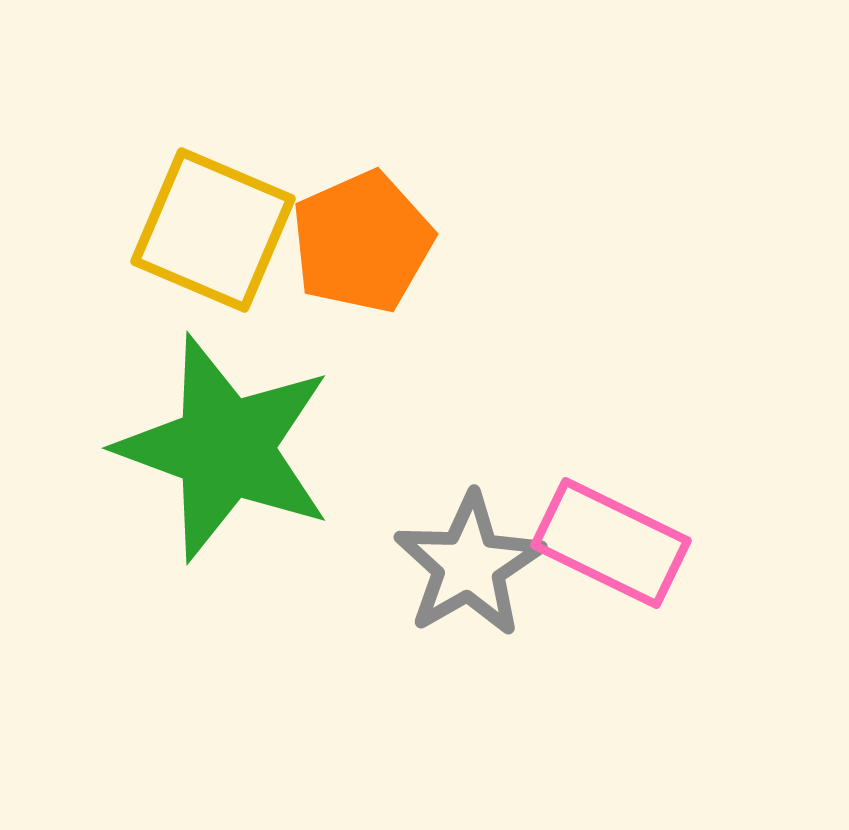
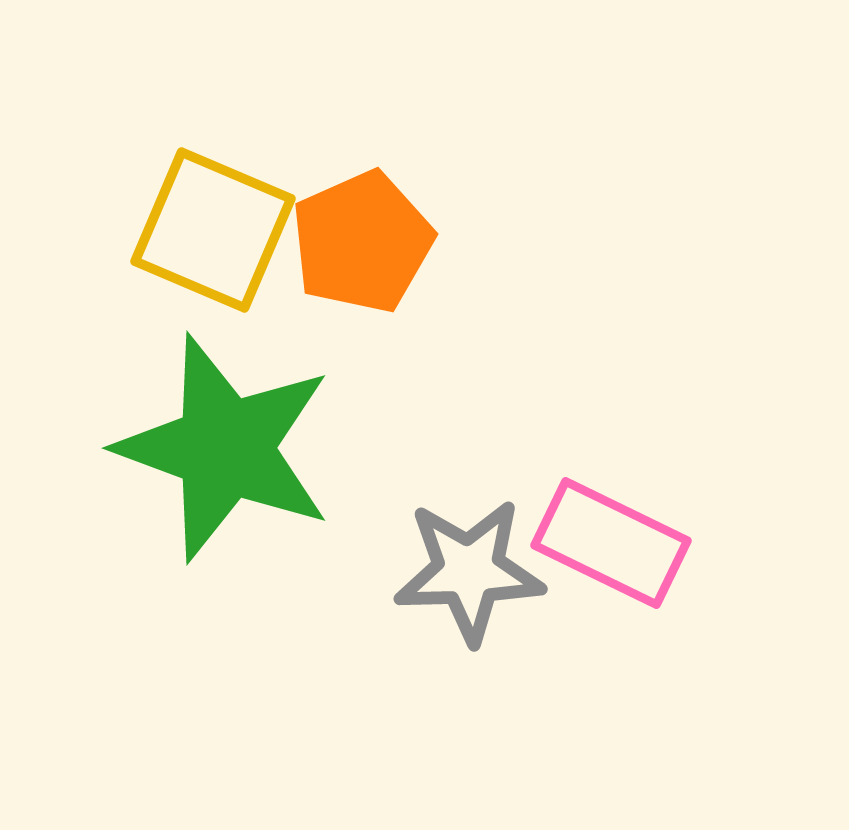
gray star: moved 6 px down; rotated 28 degrees clockwise
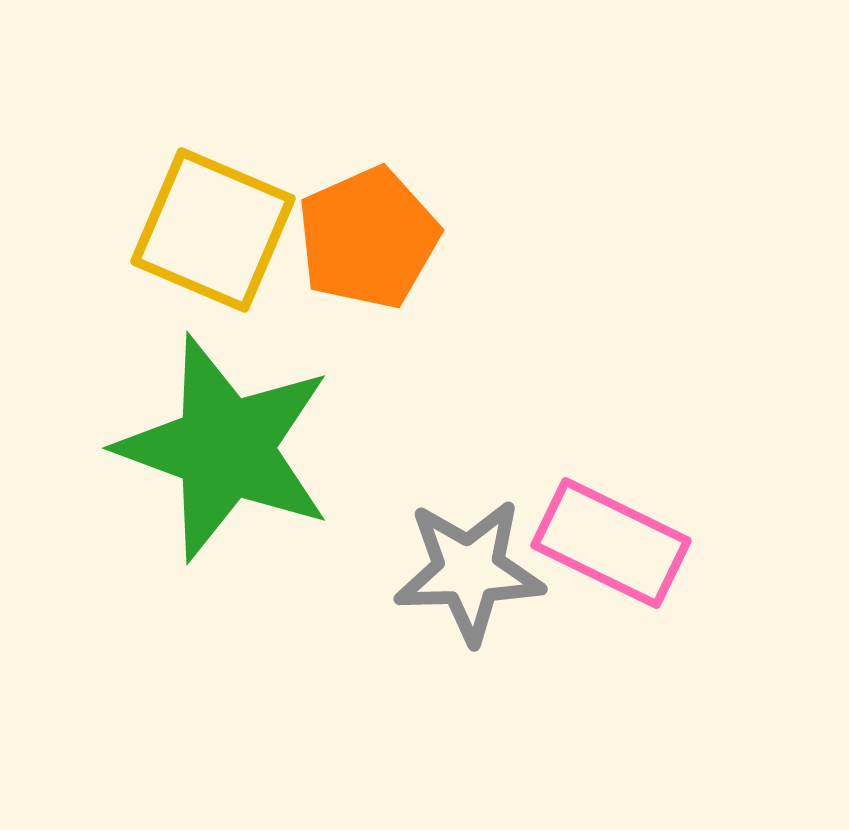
orange pentagon: moved 6 px right, 4 px up
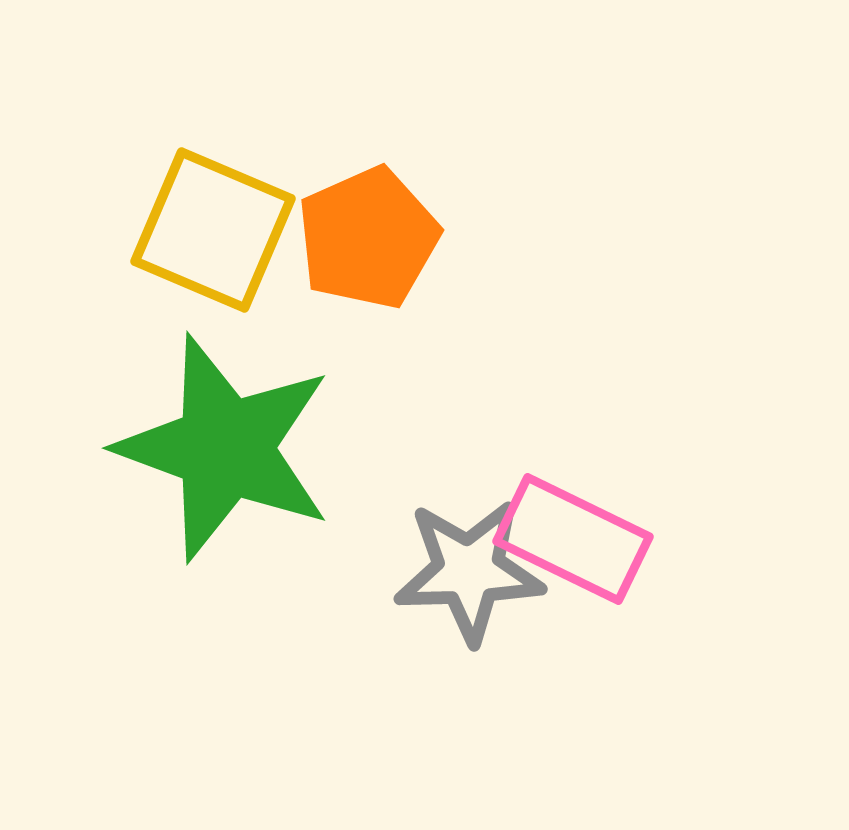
pink rectangle: moved 38 px left, 4 px up
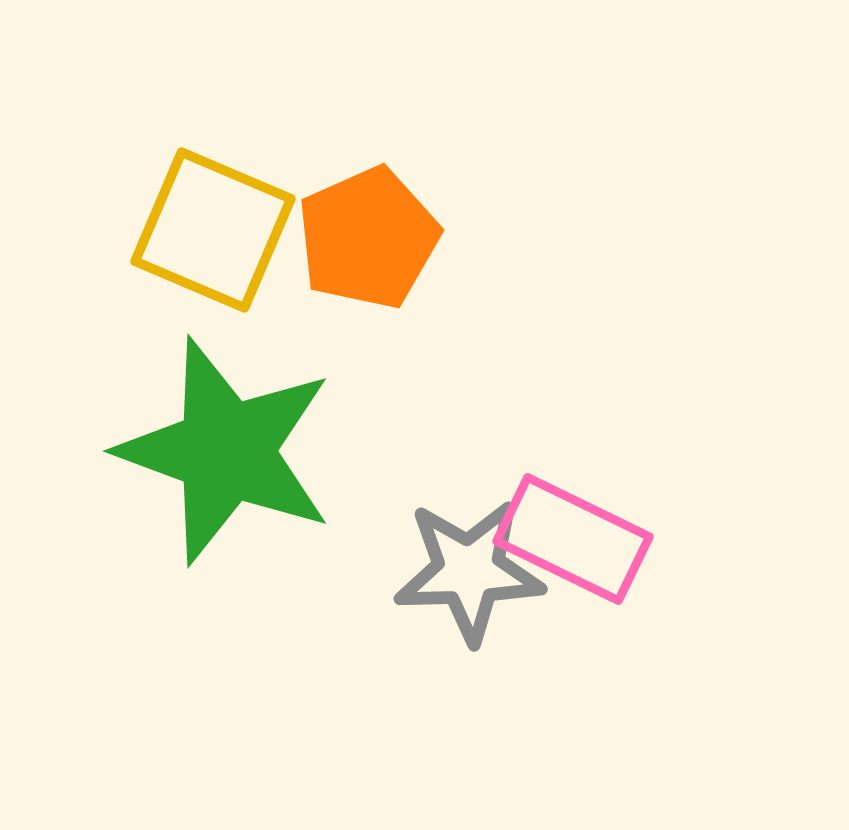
green star: moved 1 px right, 3 px down
